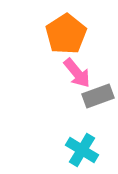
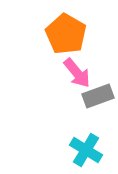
orange pentagon: rotated 9 degrees counterclockwise
cyan cross: moved 4 px right
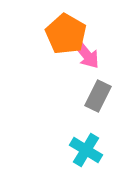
pink arrow: moved 9 px right, 19 px up
gray rectangle: rotated 44 degrees counterclockwise
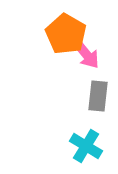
gray rectangle: rotated 20 degrees counterclockwise
cyan cross: moved 4 px up
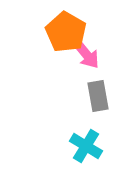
orange pentagon: moved 2 px up
gray rectangle: rotated 16 degrees counterclockwise
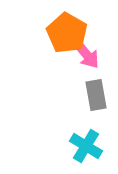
orange pentagon: moved 1 px right, 1 px down
gray rectangle: moved 2 px left, 1 px up
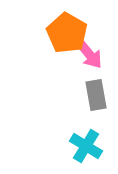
pink arrow: moved 3 px right
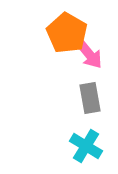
gray rectangle: moved 6 px left, 3 px down
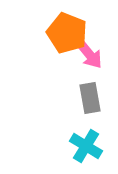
orange pentagon: rotated 9 degrees counterclockwise
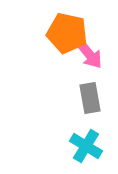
orange pentagon: rotated 9 degrees counterclockwise
